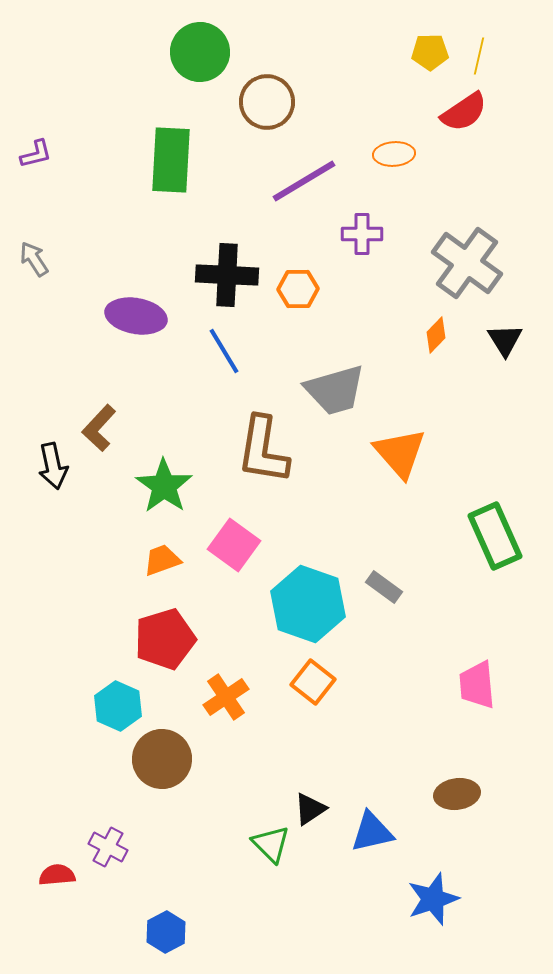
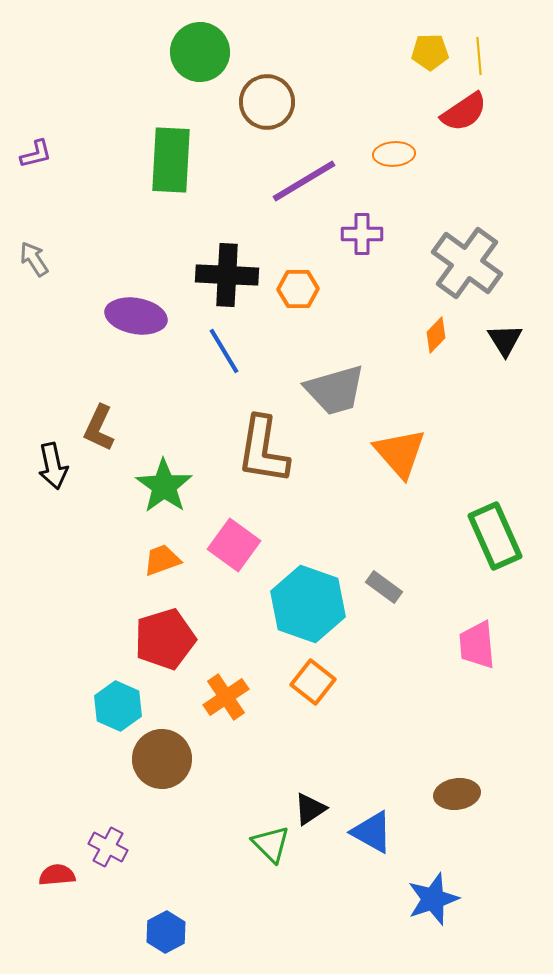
yellow line at (479, 56): rotated 18 degrees counterclockwise
brown L-shape at (99, 428): rotated 18 degrees counterclockwise
pink trapezoid at (477, 685): moved 40 px up
blue triangle at (372, 832): rotated 42 degrees clockwise
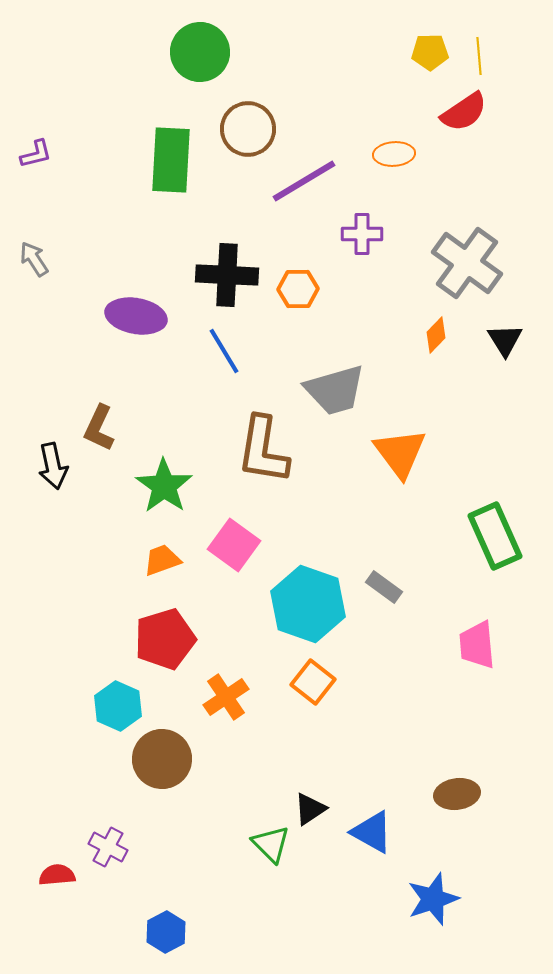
brown circle at (267, 102): moved 19 px left, 27 px down
orange triangle at (400, 453): rotated 4 degrees clockwise
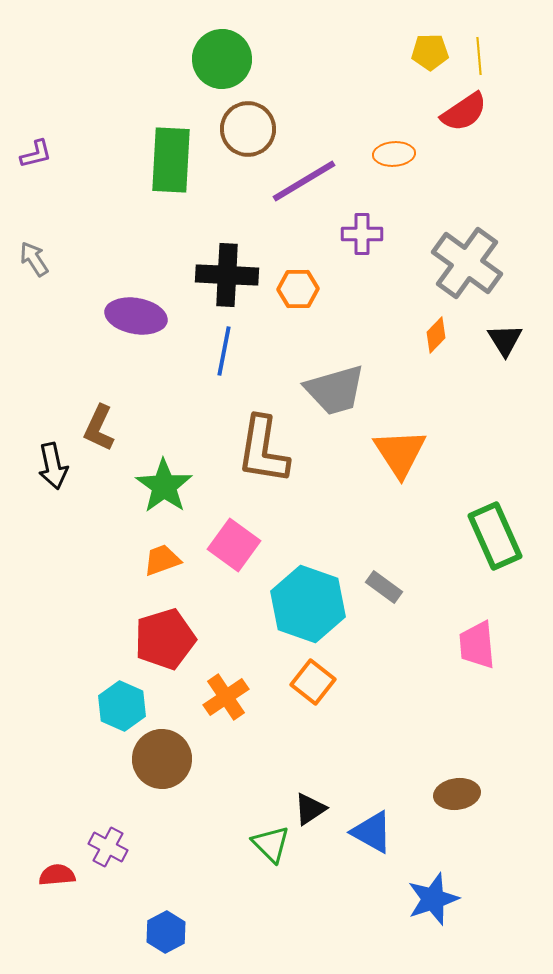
green circle at (200, 52): moved 22 px right, 7 px down
blue line at (224, 351): rotated 42 degrees clockwise
orange triangle at (400, 453): rotated 4 degrees clockwise
cyan hexagon at (118, 706): moved 4 px right
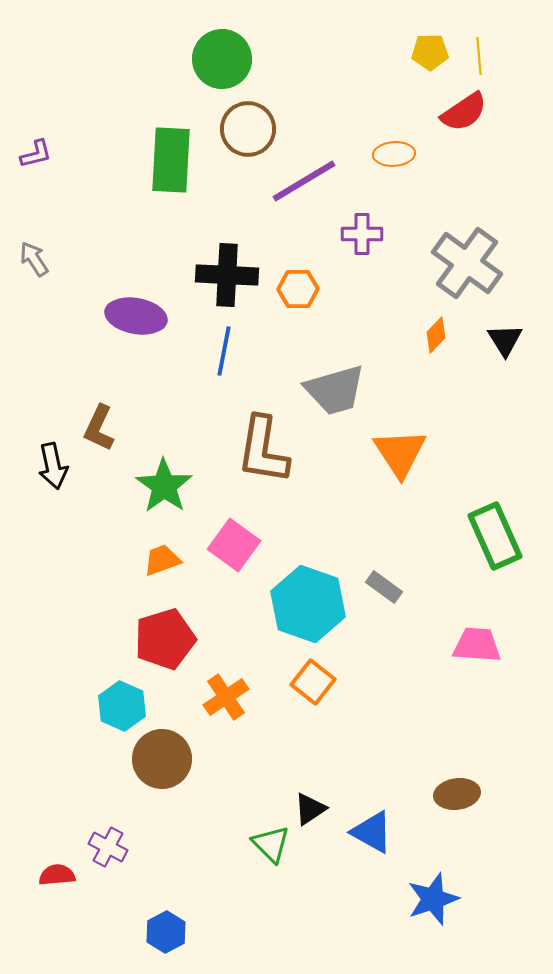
pink trapezoid at (477, 645): rotated 99 degrees clockwise
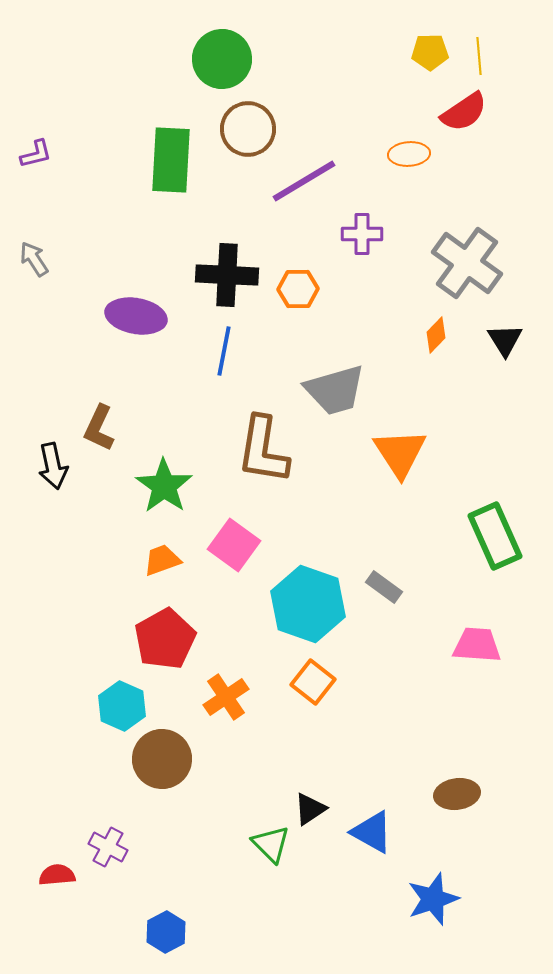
orange ellipse at (394, 154): moved 15 px right
red pentagon at (165, 639): rotated 12 degrees counterclockwise
